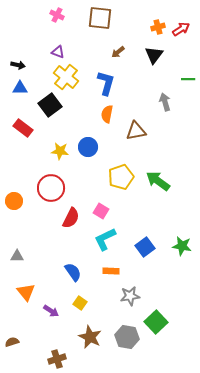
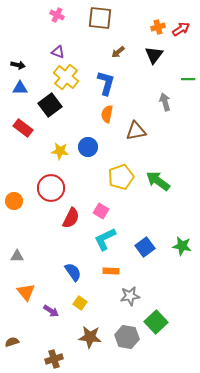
brown star: rotated 20 degrees counterclockwise
brown cross: moved 3 px left
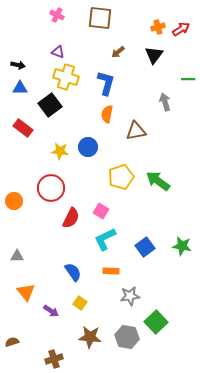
yellow cross: rotated 20 degrees counterclockwise
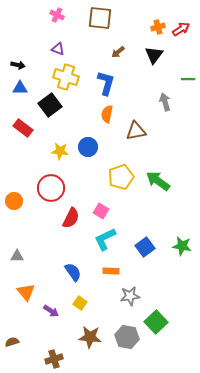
purple triangle: moved 3 px up
